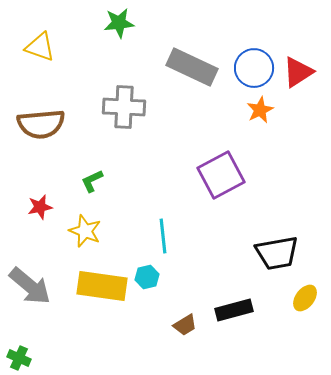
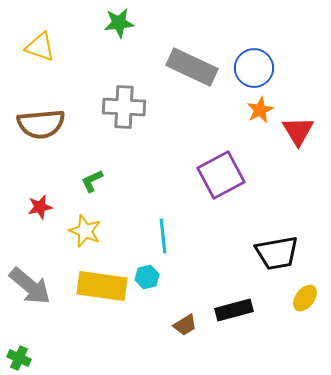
red triangle: moved 59 px down; rotated 28 degrees counterclockwise
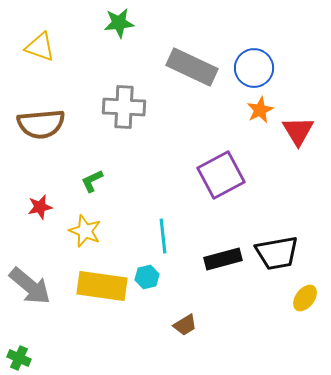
black rectangle: moved 11 px left, 51 px up
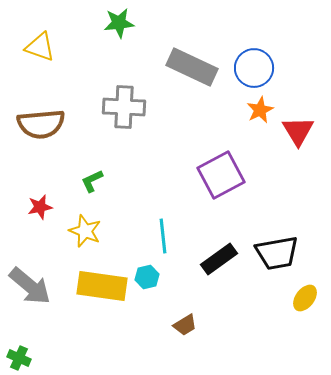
black rectangle: moved 4 px left; rotated 21 degrees counterclockwise
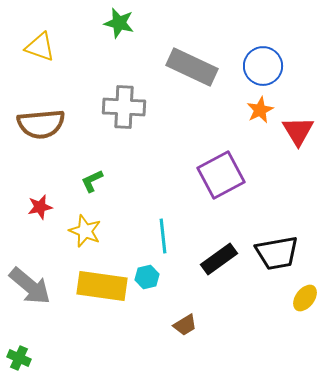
green star: rotated 20 degrees clockwise
blue circle: moved 9 px right, 2 px up
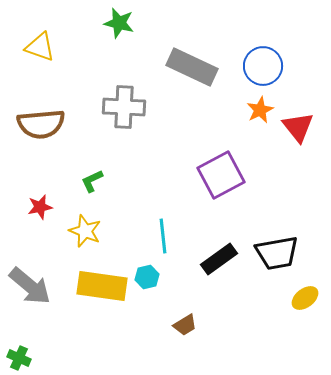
red triangle: moved 4 px up; rotated 8 degrees counterclockwise
yellow ellipse: rotated 16 degrees clockwise
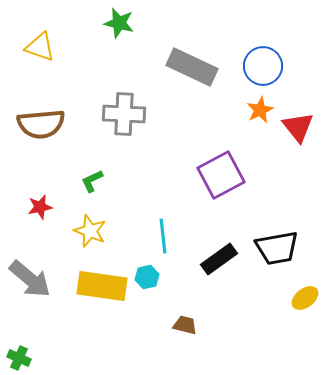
gray cross: moved 7 px down
yellow star: moved 5 px right
black trapezoid: moved 5 px up
gray arrow: moved 7 px up
brown trapezoid: rotated 135 degrees counterclockwise
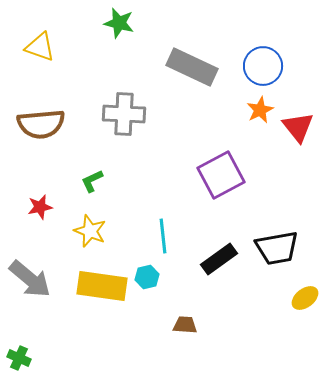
brown trapezoid: rotated 10 degrees counterclockwise
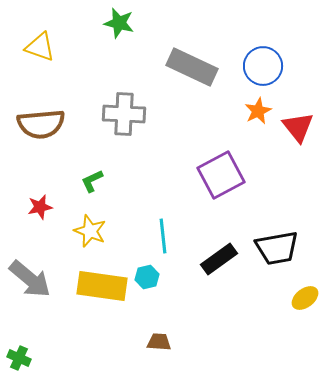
orange star: moved 2 px left, 1 px down
brown trapezoid: moved 26 px left, 17 px down
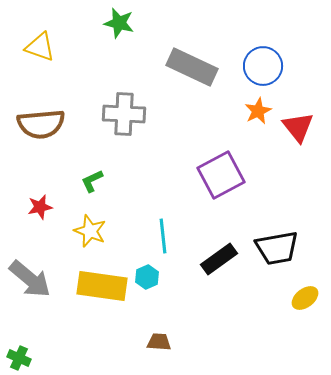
cyan hexagon: rotated 10 degrees counterclockwise
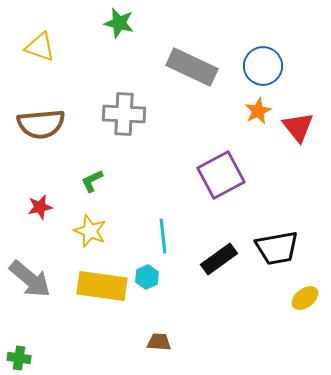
green cross: rotated 15 degrees counterclockwise
